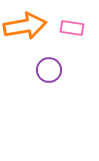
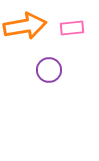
pink rectangle: rotated 15 degrees counterclockwise
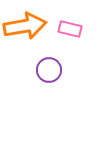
pink rectangle: moved 2 px left, 1 px down; rotated 20 degrees clockwise
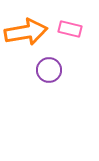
orange arrow: moved 1 px right, 6 px down
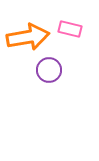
orange arrow: moved 2 px right, 5 px down
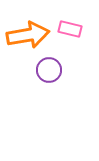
orange arrow: moved 2 px up
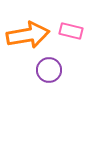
pink rectangle: moved 1 px right, 2 px down
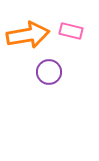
purple circle: moved 2 px down
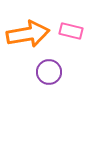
orange arrow: moved 1 px up
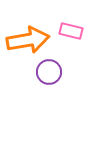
orange arrow: moved 6 px down
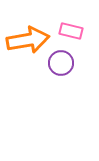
purple circle: moved 12 px right, 9 px up
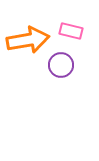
purple circle: moved 2 px down
